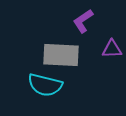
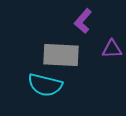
purple L-shape: rotated 15 degrees counterclockwise
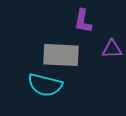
purple L-shape: rotated 30 degrees counterclockwise
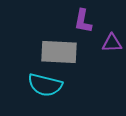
purple triangle: moved 6 px up
gray rectangle: moved 2 px left, 3 px up
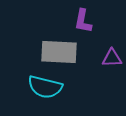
purple triangle: moved 15 px down
cyan semicircle: moved 2 px down
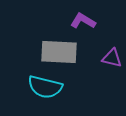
purple L-shape: rotated 110 degrees clockwise
purple triangle: rotated 15 degrees clockwise
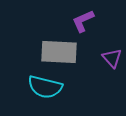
purple L-shape: rotated 55 degrees counterclockwise
purple triangle: rotated 35 degrees clockwise
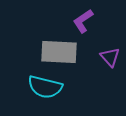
purple L-shape: rotated 10 degrees counterclockwise
purple triangle: moved 2 px left, 1 px up
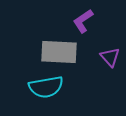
cyan semicircle: moved 1 px right; rotated 24 degrees counterclockwise
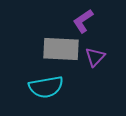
gray rectangle: moved 2 px right, 3 px up
purple triangle: moved 15 px left; rotated 25 degrees clockwise
